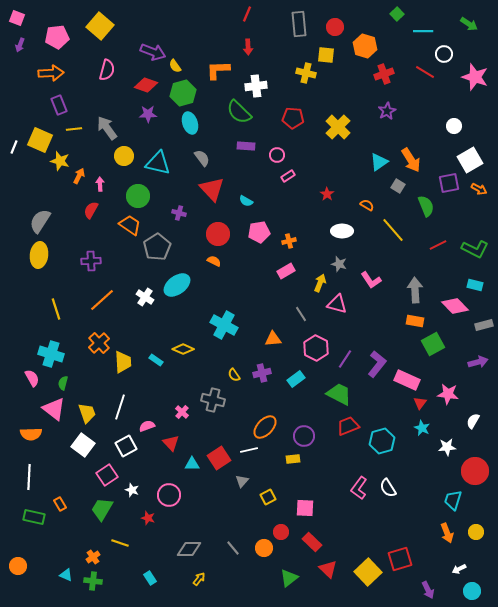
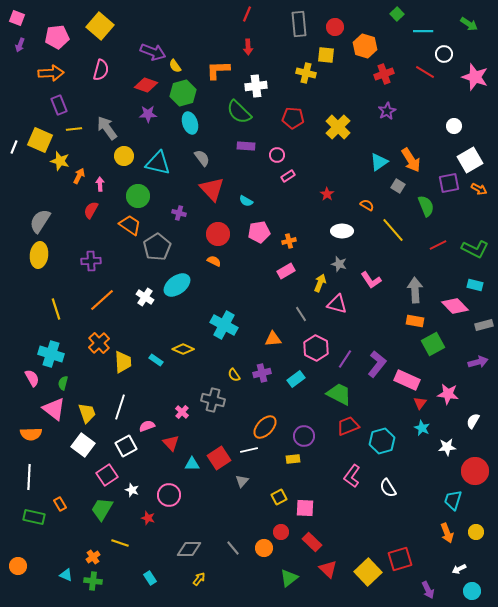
pink semicircle at (107, 70): moved 6 px left
pink L-shape at (359, 488): moved 7 px left, 12 px up
yellow square at (268, 497): moved 11 px right
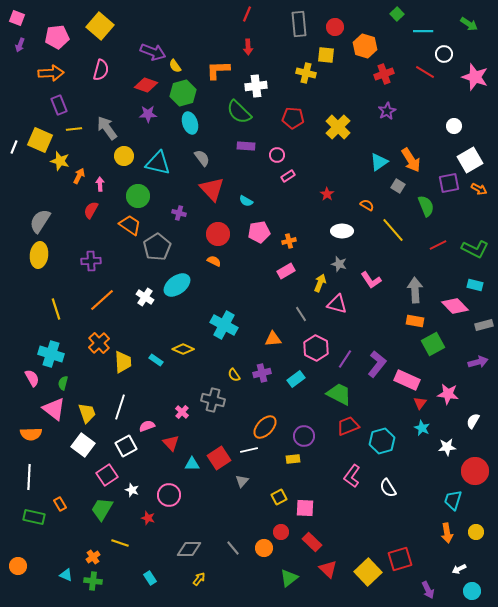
orange arrow at (447, 533): rotated 12 degrees clockwise
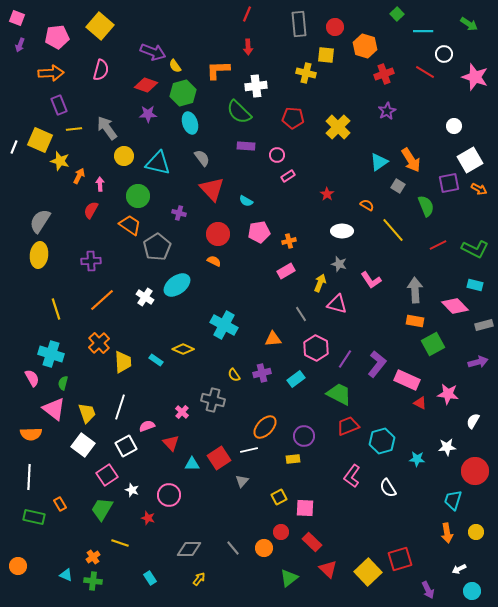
red triangle at (420, 403): rotated 40 degrees counterclockwise
cyan star at (422, 428): moved 5 px left, 31 px down; rotated 21 degrees counterclockwise
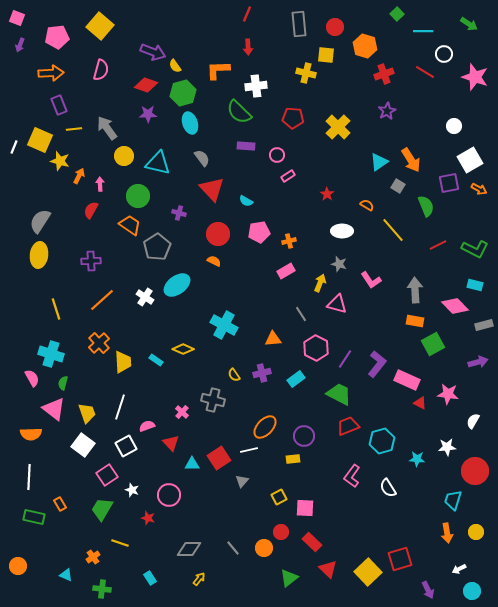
green cross at (93, 581): moved 9 px right, 8 px down
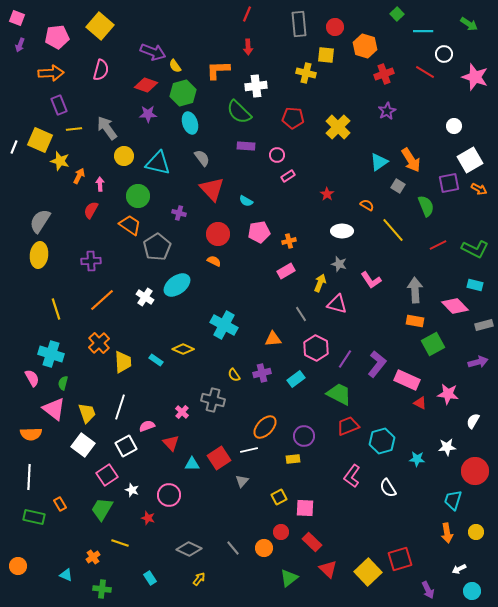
gray diamond at (189, 549): rotated 25 degrees clockwise
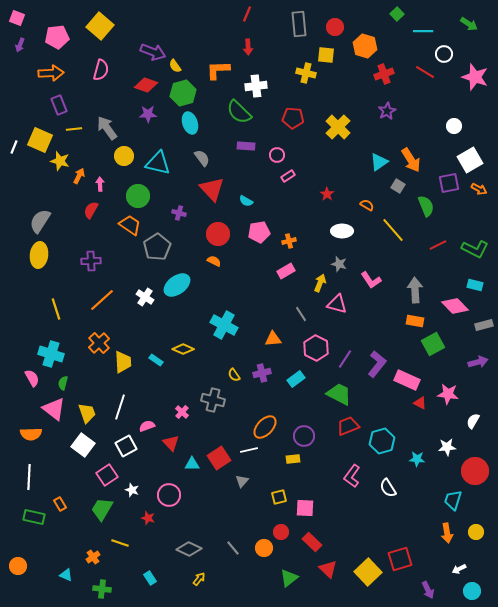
yellow square at (279, 497): rotated 14 degrees clockwise
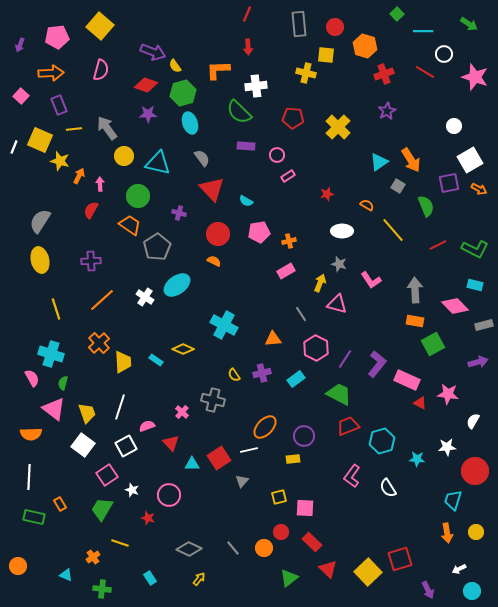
pink square at (17, 18): moved 4 px right, 78 px down; rotated 21 degrees clockwise
red star at (327, 194): rotated 24 degrees clockwise
yellow ellipse at (39, 255): moved 1 px right, 5 px down; rotated 20 degrees counterclockwise
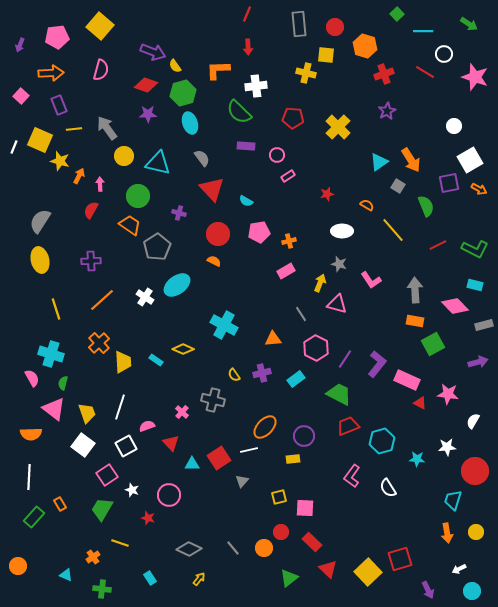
green rectangle at (34, 517): rotated 60 degrees counterclockwise
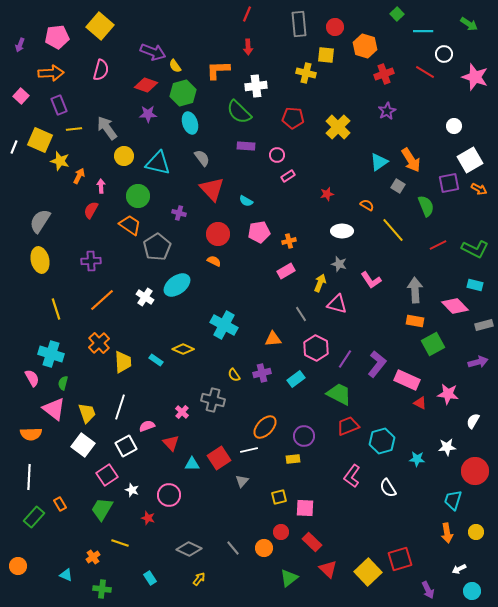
pink arrow at (100, 184): moved 1 px right, 2 px down
